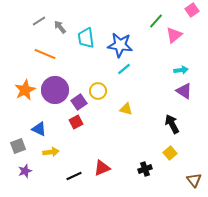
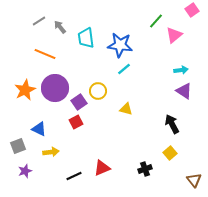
purple circle: moved 2 px up
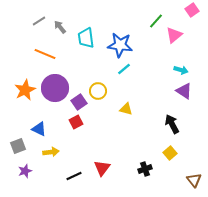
cyan arrow: rotated 24 degrees clockwise
red triangle: rotated 30 degrees counterclockwise
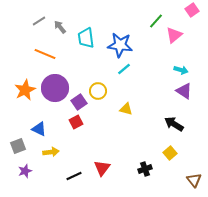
black arrow: moved 2 px right; rotated 30 degrees counterclockwise
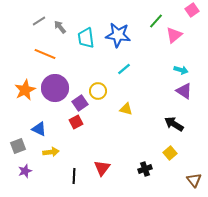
blue star: moved 2 px left, 10 px up
purple square: moved 1 px right, 1 px down
black line: rotated 63 degrees counterclockwise
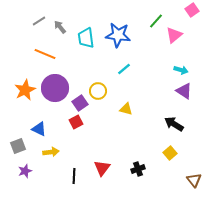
black cross: moved 7 px left
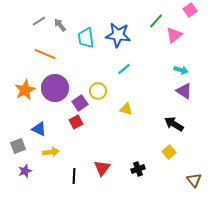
pink square: moved 2 px left
gray arrow: moved 2 px up
yellow square: moved 1 px left, 1 px up
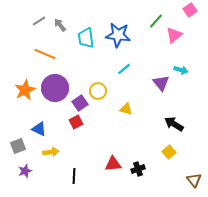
purple triangle: moved 23 px left, 8 px up; rotated 18 degrees clockwise
red triangle: moved 11 px right, 4 px up; rotated 48 degrees clockwise
